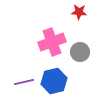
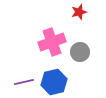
red star: rotated 21 degrees counterclockwise
blue hexagon: moved 1 px down
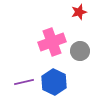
gray circle: moved 1 px up
blue hexagon: rotated 20 degrees counterclockwise
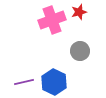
pink cross: moved 22 px up
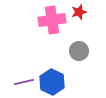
pink cross: rotated 12 degrees clockwise
gray circle: moved 1 px left
blue hexagon: moved 2 px left
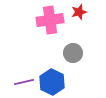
pink cross: moved 2 px left
gray circle: moved 6 px left, 2 px down
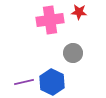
red star: rotated 21 degrees clockwise
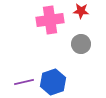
red star: moved 2 px right, 1 px up
gray circle: moved 8 px right, 9 px up
blue hexagon: moved 1 px right; rotated 15 degrees clockwise
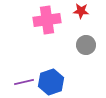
pink cross: moved 3 px left
gray circle: moved 5 px right, 1 px down
blue hexagon: moved 2 px left
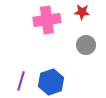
red star: moved 1 px right, 1 px down
purple line: moved 3 px left, 1 px up; rotated 60 degrees counterclockwise
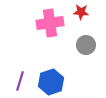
red star: moved 1 px left
pink cross: moved 3 px right, 3 px down
purple line: moved 1 px left
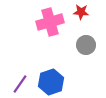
pink cross: moved 1 px up; rotated 8 degrees counterclockwise
purple line: moved 3 px down; rotated 18 degrees clockwise
